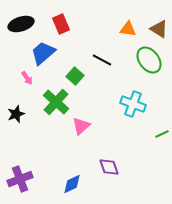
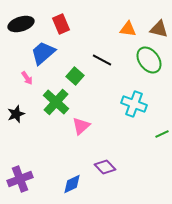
brown triangle: rotated 18 degrees counterclockwise
cyan cross: moved 1 px right
purple diamond: moved 4 px left; rotated 25 degrees counterclockwise
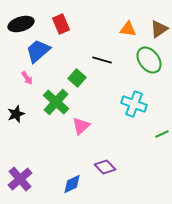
brown triangle: rotated 48 degrees counterclockwise
blue trapezoid: moved 5 px left, 2 px up
black line: rotated 12 degrees counterclockwise
green square: moved 2 px right, 2 px down
purple cross: rotated 20 degrees counterclockwise
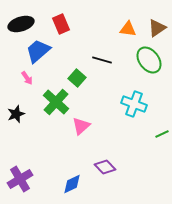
brown triangle: moved 2 px left, 1 px up
purple cross: rotated 10 degrees clockwise
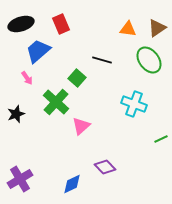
green line: moved 1 px left, 5 px down
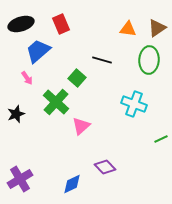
green ellipse: rotated 40 degrees clockwise
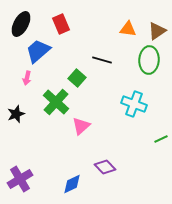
black ellipse: rotated 45 degrees counterclockwise
brown triangle: moved 3 px down
pink arrow: rotated 48 degrees clockwise
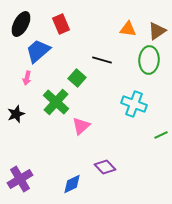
green line: moved 4 px up
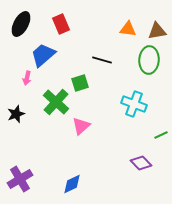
brown triangle: rotated 24 degrees clockwise
blue trapezoid: moved 5 px right, 4 px down
green square: moved 3 px right, 5 px down; rotated 30 degrees clockwise
purple diamond: moved 36 px right, 4 px up
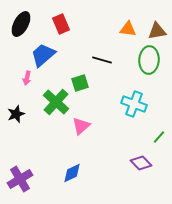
green line: moved 2 px left, 2 px down; rotated 24 degrees counterclockwise
blue diamond: moved 11 px up
